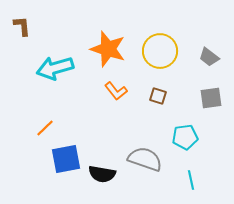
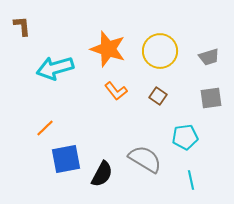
gray trapezoid: rotated 55 degrees counterclockwise
brown square: rotated 18 degrees clockwise
gray semicircle: rotated 12 degrees clockwise
black semicircle: rotated 72 degrees counterclockwise
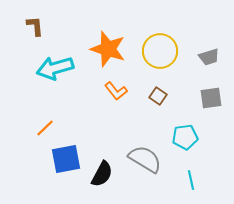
brown L-shape: moved 13 px right
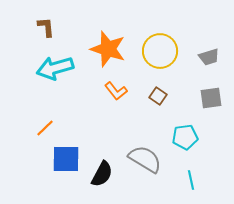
brown L-shape: moved 11 px right, 1 px down
blue square: rotated 12 degrees clockwise
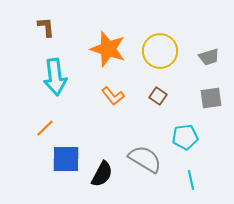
cyan arrow: moved 9 px down; rotated 81 degrees counterclockwise
orange L-shape: moved 3 px left, 5 px down
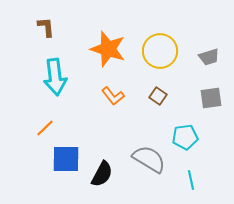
gray semicircle: moved 4 px right
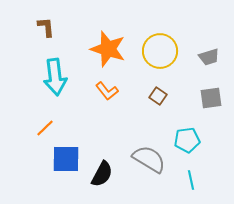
orange L-shape: moved 6 px left, 5 px up
cyan pentagon: moved 2 px right, 3 px down
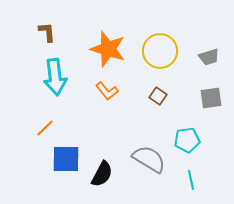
brown L-shape: moved 1 px right, 5 px down
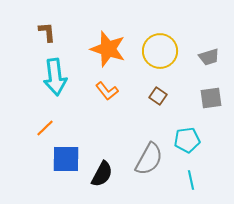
gray semicircle: rotated 88 degrees clockwise
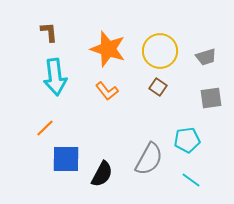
brown L-shape: moved 2 px right
gray trapezoid: moved 3 px left
brown square: moved 9 px up
cyan line: rotated 42 degrees counterclockwise
